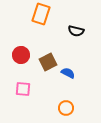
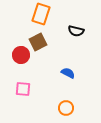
brown square: moved 10 px left, 20 px up
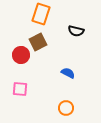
pink square: moved 3 px left
